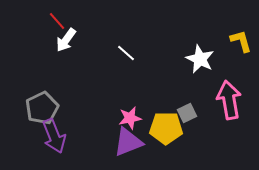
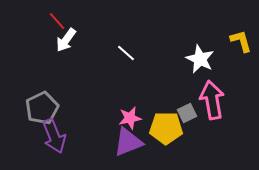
pink arrow: moved 17 px left
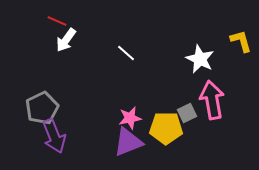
red line: rotated 24 degrees counterclockwise
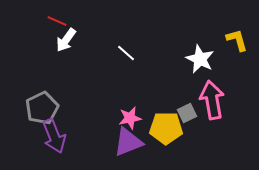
yellow L-shape: moved 4 px left, 1 px up
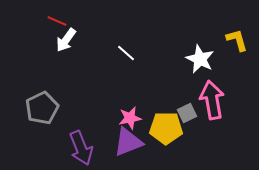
purple arrow: moved 27 px right, 12 px down
